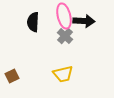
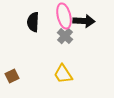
yellow trapezoid: rotated 70 degrees clockwise
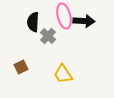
gray cross: moved 17 px left
brown square: moved 9 px right, 9 px up
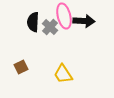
gray cross: moved 2 px right, 9 px up
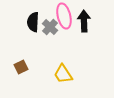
black arrow: rotated 95 degrees counterclockwise
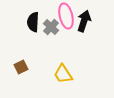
pink ellipse: moved 2 px right
black arrow: rotated 20 degrees clockwise
gray cross: moved 1 px right
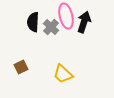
black arrow: moved 1 px down
yellow trapezoid: rotated 15 degrees counterclockwise
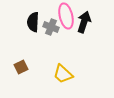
gray cross: rotated 21 degrees counterclockwise
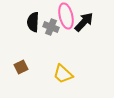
black arrow: rotated 25 degrees clockwise
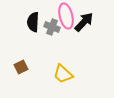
gray cross: moved 1 px right
